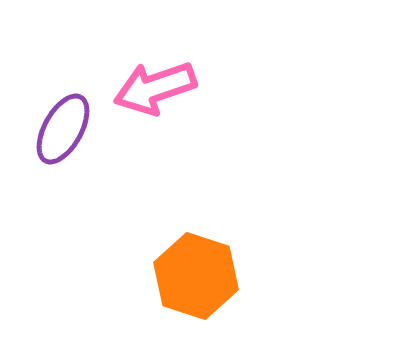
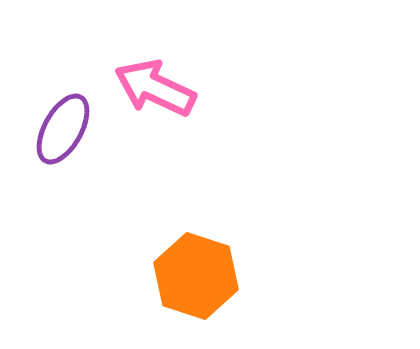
pink arrow: rotated 44 degrees clockwise
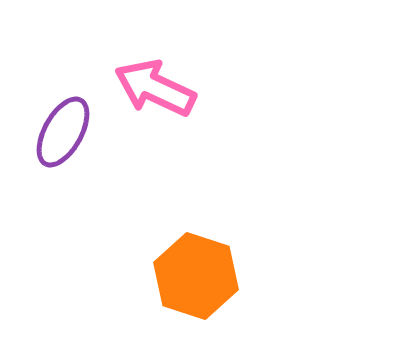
purple ellipse: moved 3 px down
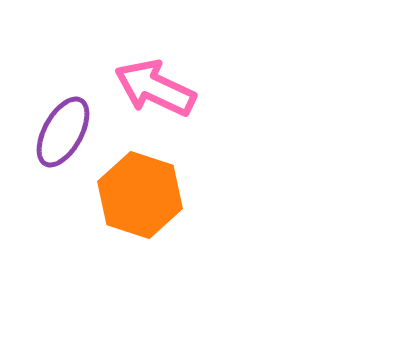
orange hexagon: moved 56 px left, 81 px up
